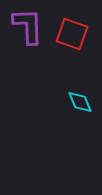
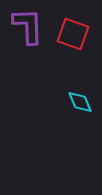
red square: moved 1 px right
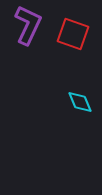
purple L-shape: moved 1 px up; rotated 27 degrees clockwise
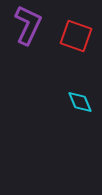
red square: moved 3 px right, 2 px down
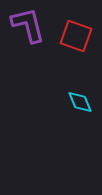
purple L-shape: rotated 39 degrees counterclockwise
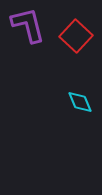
red square: rotated 24 degrees clockwise
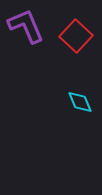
purple L-shape: moved 2 px left, 1 px down; rotated 9 degrees counterclockwise
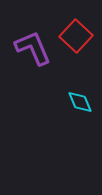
purple L-shape: moved 7 px right, 22 px down
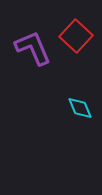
cyan diamond: moved 6 px down
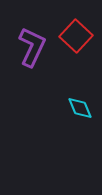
purple L-shape: moved 1 px left, 1 px up; rotated 48 degrees clockwise
